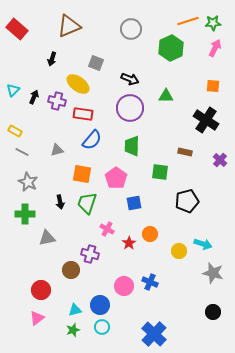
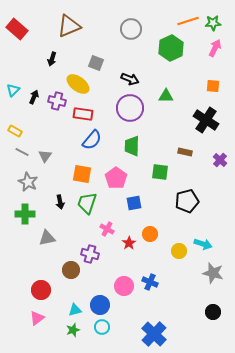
gray triangle at (57, 150): moved 12 px left, 6 px down; rotated 40 degrees counterclockwise
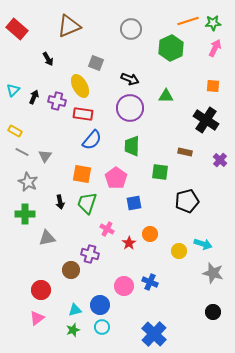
black arrow at (52, 59): moved 4 px left; rotated 48 degrees counterclockwise
yellow ellipse at (78, 84): moved 2 px right, 2 px down; rotated 25 degrees clockwise
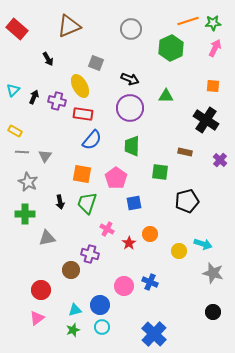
gray line at (22, 152): rotated 24 degrees counterclockwise
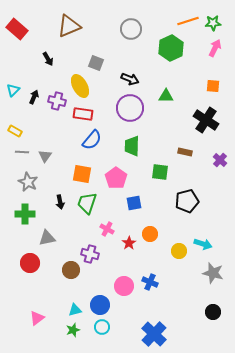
red circle at (41, 290): moved 11 px left, 27 px up
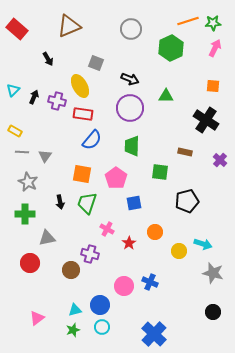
orange circle at (150, 234): moved 5 px right, 2 px up
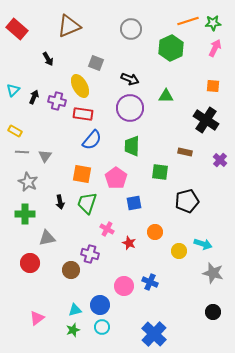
red star at (129, 243): rotated 16 degrees counterclockwise
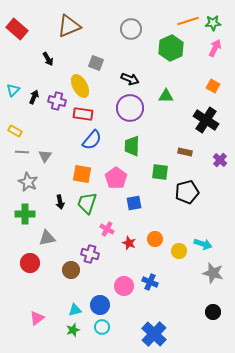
orange square at (213, 86): rotated 24 degrees clockwise
black pentagon at (187, 201): moved 9 px up
orange circle at (155, 232): moved 7 px down
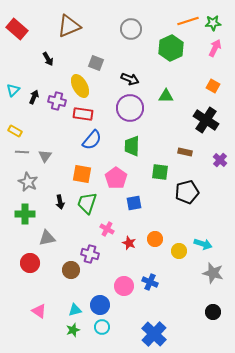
pink triangle at (37, 318): moved 2 px right, 7 px up; rotated 49 degrees counterclockwise
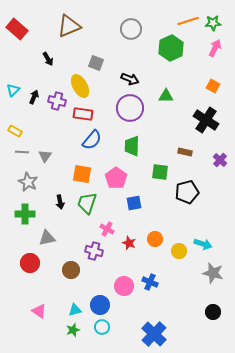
purple cross at (90, 254): moved 4 px right, 3 px up
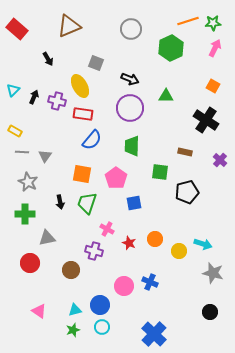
black circle at (213, 312): moved 3 px left
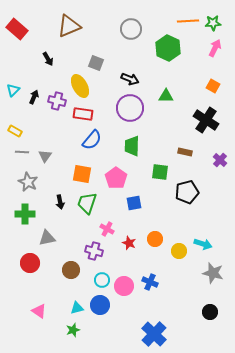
orange line at (188, 21): rotated 15 degrees clockwise
green hexagon at (171, 48): moved 3 px left; rotated 10 degrees counterclockwise
cyan triangle at (75, 310): moved 2 px right, 2 px up
cyan circle at (102, 327): moved 47 px up
